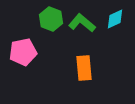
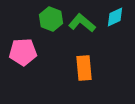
cyan diamond: moved 2 px up
pink pentagon: rotated 8 degrees clockwise
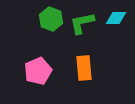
cyan diamond: moved 1 px right, 1 px down; rotated 25 degrees clockwise
green L-shape: rotated 52 degrees counterclockwise
pink pentagon: moved 15 px right, 19 px down; rotated 20 degrees counterclockwise
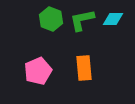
cyan diamond: moved 3 px left, 1 px down
green L-shape: moved 3 px up
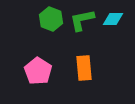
pink pentagon: rotated 16 degrees counterclockwise
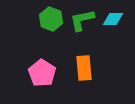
pink pentagon: moved 4 px right, 2 px down
